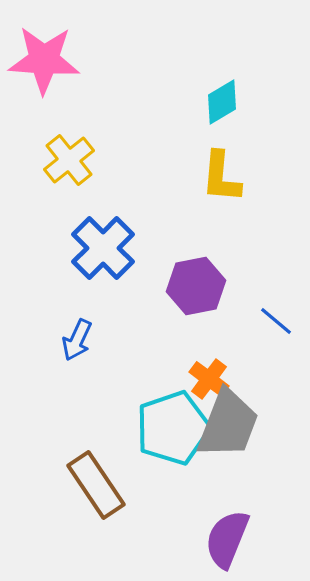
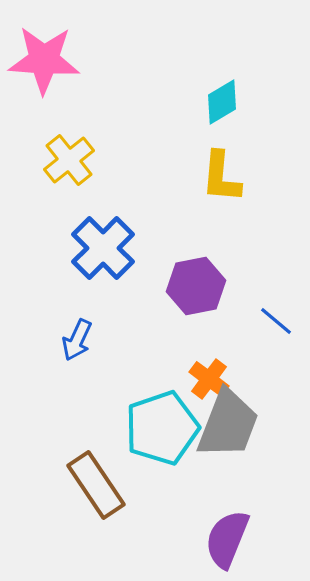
cyan pentagon: moved 11 px left
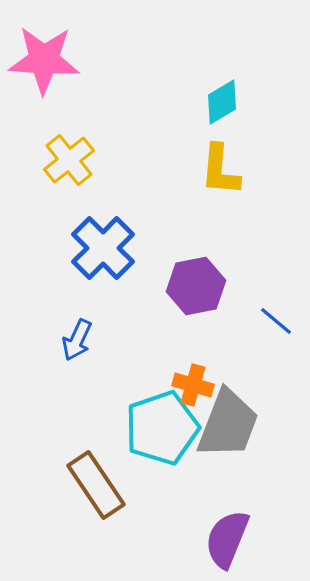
yellow L-shape: moved 1 px left, 7 px up
orange cross: moved 16 px left, 6 px down; rotated 21 degrees counterclockwise
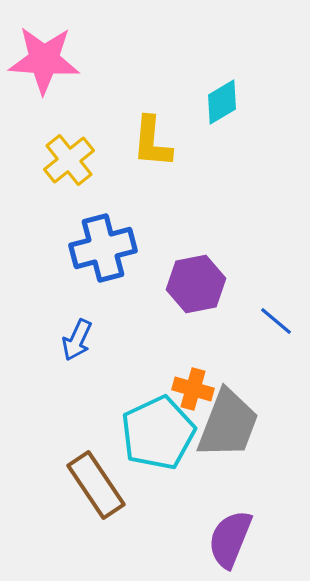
yellow L-shape: moved 68 px left, 28 px up
blue cross: rotated 30 degrees clockwise
purple hexagon: moved 2 px up
orange cross: moved 4 px down
cyan pentagon: moved 4 px left, 5 px down; rotated 6 degrees counterclockwise
purple semicircle: moved 3 px right
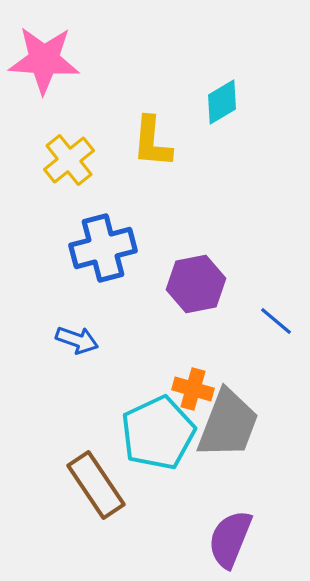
blue arrow: rotated 96 degrees counterclockwise
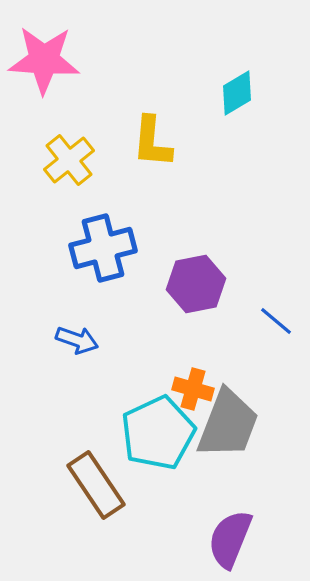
cyan diamond: moved 15 px right, 9 px up
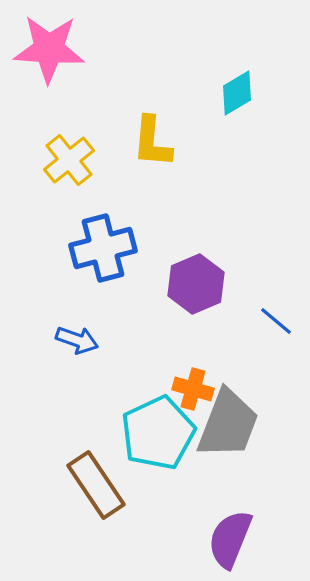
pink star: moved 5 px right, 11 px up
purple hexagon: rotated 12 degrees counterclockwise
